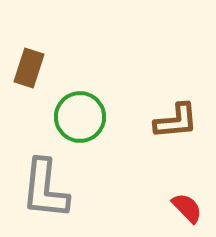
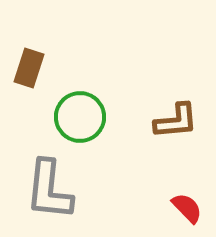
gray L-shape: moved 4 px right, 1 px down
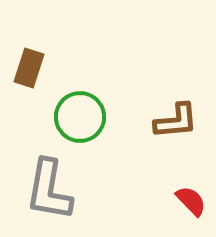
gray L-shape: rotated 4 degrees clockwise
red semicircle: moved 4 px right, 7 px up
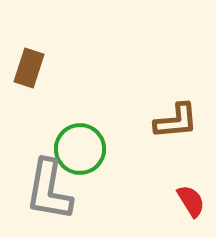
green circle: moved 32 px down
red semicircle: rotated 12 degrees clockwise
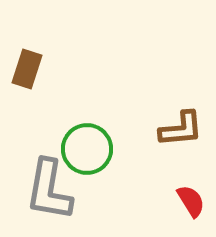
brown rectangle: moved 2 px left, 1 px down
brown L-shape: moved 5 px right, 8 px down
green circle: moved 7 px right
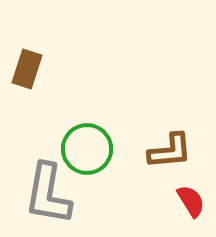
brown L-shape: moved 11 px left, 22 px down
gray L-shape: moved 1 px left, 4 px down
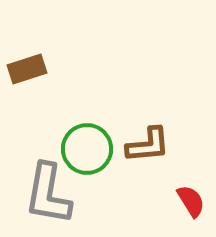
brown rectangle: rotated 54 degrees clockwise
brown L-shape: moved 22 px left, 6 px up
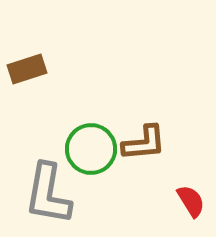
brown L-shape: moved 4 px left, 2 px up
green circle: moved 4 px right
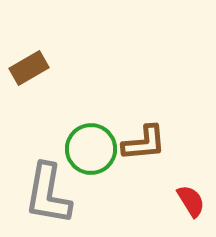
brown rectangle: moved 2 px right, 1 px up; rotated 12 degrees counterclockwise
